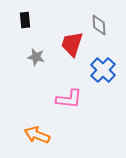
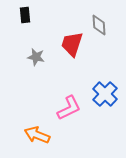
black rectangle: moved 5 px up
blue cross: moved 2 px right, 24 px down
pink L-shape: moved 9 px down; rotated 32 degrees counterclockwise
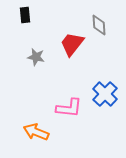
red trapezoid: rotated 20 degrees clockwise
pink L-shape: rotated 32 degrees clockwise
orange arrow: moved 1 px left, 3 px up
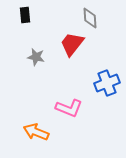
gray diamond: moved 9 px left, 7 px up
blue cross: moved 2 px right, 11 px up; rotated 25 degrees clockwise
pink L-shape: rotated 16 degrees clockwise
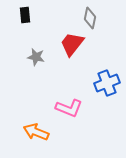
gray diamond: rotated 15 degrees clockwise
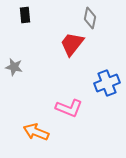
gray star: moved 22 px left, 10 px down
